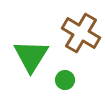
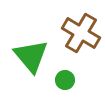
green triangle: rotated 12 degrees counterclockwise
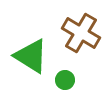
green triangle: rotated 18 degrees counterclockwise
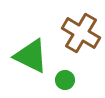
green triangle: rotated 6 degrees counterclockwise
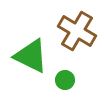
brown cross: moved 4 px left, 2 px up
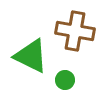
brown cross: moved 2 px left; rotated 21 degrees counterclockwise
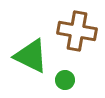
brown cross: moved 2 px right
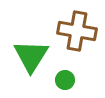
green triangle: rotated 36 degrees clockwise
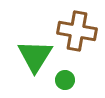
green triangle: moved 4 px right
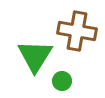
green circle: moved 3 px left, 1 px down
